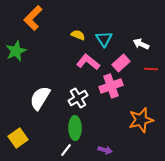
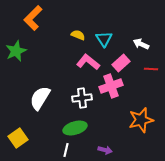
white cross: moved 4 px right; rotated 24 degrees clockwise
green ellipse: rotated 75 degrees clockwise
white line: rotated 24 degrees counterclockwise
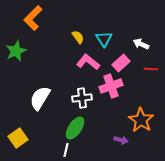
yellow semicircle: moved 2 px down; rotated 32 degrees clockwise
orange star: rotated 25 degrees counterclockwise
green ellipse: rotated 40 degrees counterclockwise
purple arrow: moved 16 px right, 10 px up
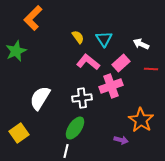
yellow square: moved 1 px right, 5 px up
white line: moved 1 px down
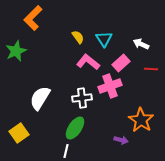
pink cross: moved 1 px left
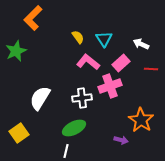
green ellipse: moved 1 px left; rotated 30 degrees clockwise
